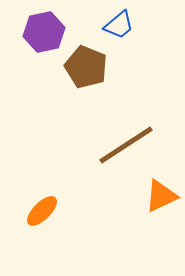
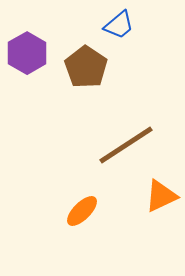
purple hexagon: moved 17 px left, 21 px down; rotated 18 degrees counterclockwise
brown pentagon: rotated 12 degrees clockwise
orange ellipse: moved 40 px right
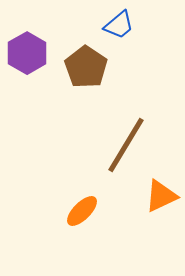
brown line: rotated 26 degrees counterclockwise
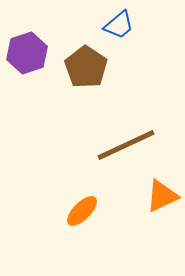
purple hexagon: rotated 12 degrees clockwise
brown line: rotated 34 degrees clockwise
orange triangle: moved 1 px right
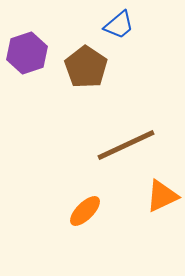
orange ellipse: moved 3 px right
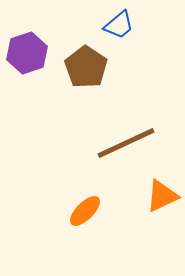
brown line: moved 2 px up
